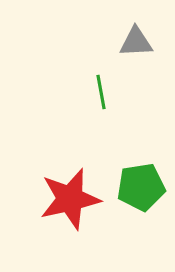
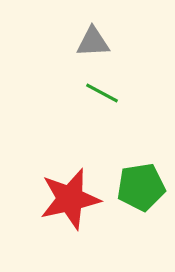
gray triangle: moved 43 px left
green line: moved 1 px right, 1 px down; rotated 52 degrees counterclockwise
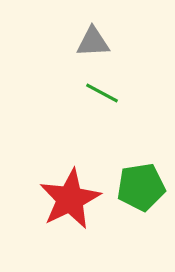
red star: rotated 14 degrees counterclockwise
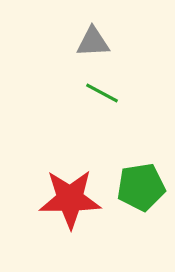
red star: rotated 26 degrees clockwise
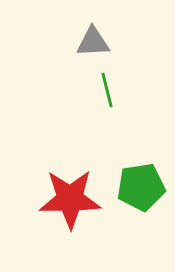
green line: moved 5 px right, 3 px up; rotated 48 degrees clockwise
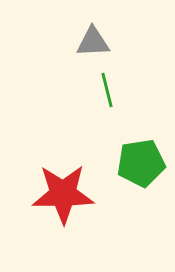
green pentagon: moved 24 px up
red star: moved 7 px left, 5 px up
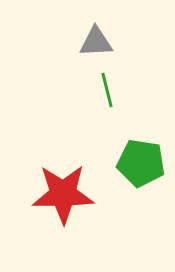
gray triangle: moved 3 px right
green pentagon: rotated 18 degrees clockwise
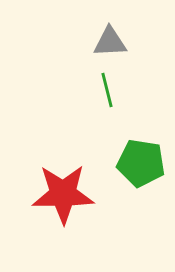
gray triangle: moved 14 px right
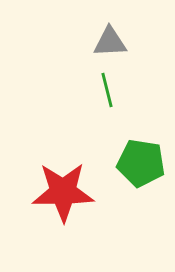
red star: moved 2 px up
